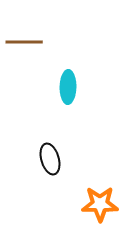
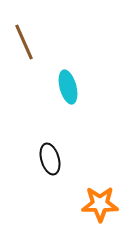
brown line: rotated 66 degrees clockwise
cyan ellipse: rotated 16 degrees counterclockwise
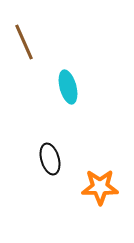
orange star: moved 17 px up
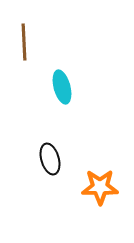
brown line: rotated 21 degrees clockwise
cyan ellipse: moved 6 px left
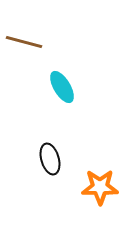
brown line: rotated 72 degrees counterclockwise
cyan ellipse: rotated 16 degrees counterclockwise
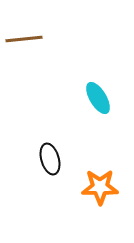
brown line: moved 3 px up; rotated 21 degrees counterclockwise
cyan ellipse: moved 36 px right, 11 px down
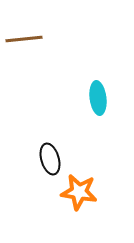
cyan ellipse: rotated 24 degrees clockwise
orange star: moved 21 px left, 5 px down; rotated 9 degrees clockwise
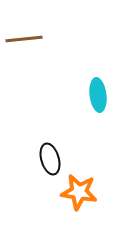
cyan ellipse: moved 3 px up
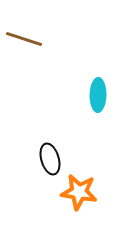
brown line: rotated 24 degrees clockwise
cyan ellipse: rotated 8 degrees clockwise
